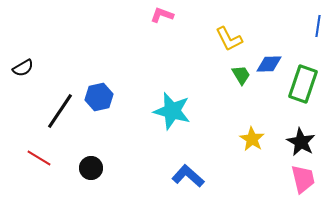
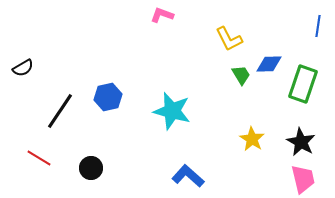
blue hexagon: moved 9 px right
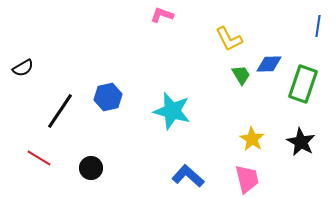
pink trapezoid: moved 56 px left
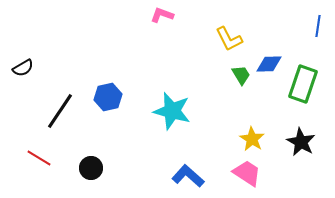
pink trapezoid: moved 6 px up; rotated 44 degrees counterclockwise
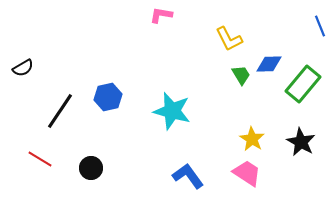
pink L-shape: moved 1 px left; rotated 10 degrees counterclockwise
blue line: moved 2 px right; rotated 30 degrees counterclockwise
green rectangle: rotated 21 degrees clockwise
red line: moved 1 px right, 1 px down
blue L-shape: rotated 12 degrees clockwise
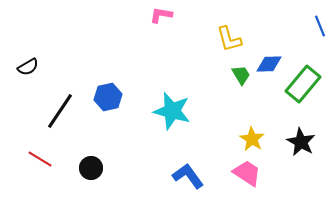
yellow L-shape: rotated 12 degrees clockwise
black semicircle: moved 5 px right, 1 px up
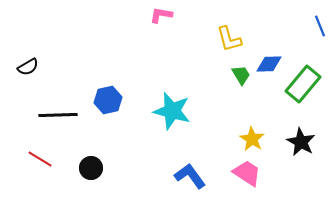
blue hexagon: moved 3 px down
black line: moved 2 px left, 4 px down; rotated 54 degrees clockwise
blue L-shape: moved 2 px right
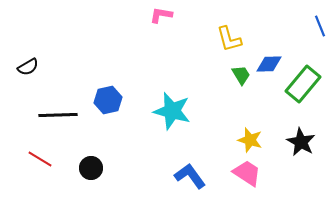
yellow star: moved 2 px left, 1 px down; rotated 15 degrees counterclockwise
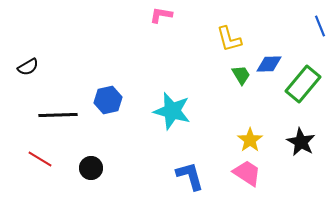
yellow star: rotated 20 degrees clockwise
blue L-shape: rotated 20 degrees clockwise
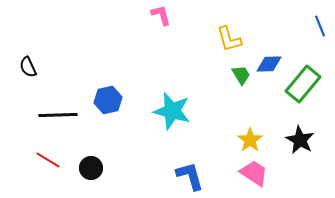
pink L-shape: rotated 65 degrees clockwise
black semicircle: rotated 95 degrees clockwise
black star: moved 1 px left, 2 px up
red line: moved 8 px right, 1 px down
pink trapezoid: moved 7 px right
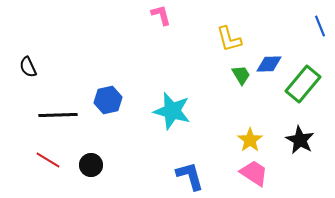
black circle: moved 3 px up
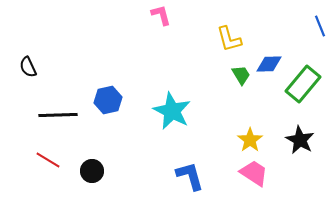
cyan star: rotated 12 degrees clockwise
black circle: moved 1 px right, 6 px down
